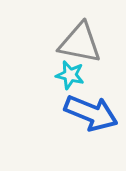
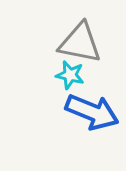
blue arrow: moved 1 px right, 1 px up
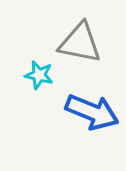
cyan star: moved 31 px left
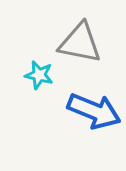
blue arrow: moved 2 px right, 1 px up
